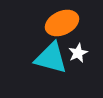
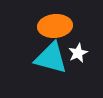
orange ellipse: moved 7 px left, 3 px down; rotated 20 degrees clockwise
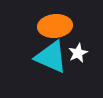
cyan triangle: moved 1 px up; rotated 9 degrees clockwise
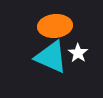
white star: rotated 12 degrees counterclockwise
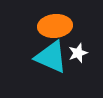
white star: rotated 18 degrees clockwise
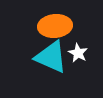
white star: rotated 24 degrees counterclockwise
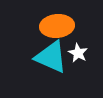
orange ellipse: moved 2 px right
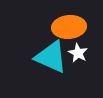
orange ellipse: moved 12 px right, 1 px down
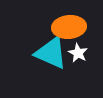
cyan triangle: moved 4 px up
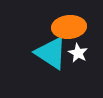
cyan triangle: rotated 9 degrees clockwise
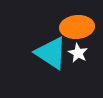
orange ellipse: moved 8 px right
